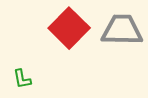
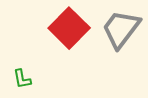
gray trapezoid: moved 1 px left, 1 px up; rotated 54 degrees counterclockwise
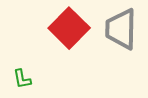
gray trapezoid: rotated 36 degrees counterclockwise
